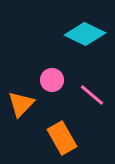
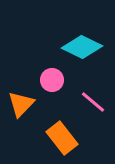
cyan diamond: moved 3 px left, 13 px down
pink line: moved 1 px right, 7 px down
orange rectangle: rotated 8 degrees counterclockwise
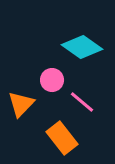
cyan diamond: rotated 9 degrees clockwise
pink line: moved 11 px left
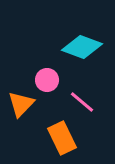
cyan diamond: rotated 15 degrees counterclockwise
pink circle: moved 5 px left
orange rectangle: rotated 12 degrees clockwise
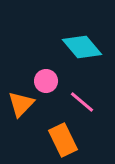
cyan diamond: rotated 30 degrees clockwise
pink circle: moved 1 px left, 1 px down
orange rectangle: moved 1 px right, 2 px down
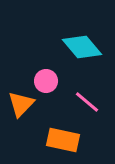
pink line: moved 5 px right
orange rectangle: rotated 52 degrees counterclockwise
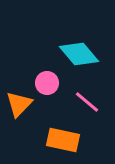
cyan diamond: moved 3 px left, 7 px down
pink circle: moved 1 px right, 2 px down
orange triangle: moved 2 px left
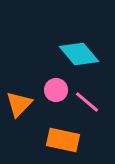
pink circle: moved 9 px right, 7 px down
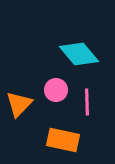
pink line: rotated 48 degrees clockwise
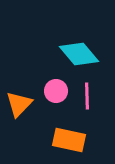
pink circle: moved 1 px down
pink line: moved 6 px up
orange rectangle: moved 6 px right
